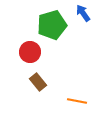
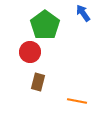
green pentagon: moved 7 px left; rotated 20 degrees counterclockwise
brown rectangle: rotated 54 degrees clockwise
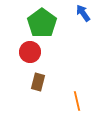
green pentagon: moved 3 px left, 2 px up
orange line: rotated 66 degrees clockwise
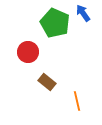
green pentagon: moved 13 px right; rotated 12 degrees counterclockwise
red circle: moved 2 px left
brown rectangle: moved 9 px right; rotated 66 degrees counterclockwise
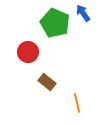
orange line: moved 2 px down
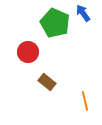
orange line: moved 8 px right, 2 px up
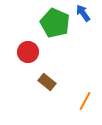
orange line: rotated 42 degrees clockwise
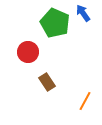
brown rectangle: rotated 18 degrees clockwise
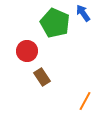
red circle: moved 1 px left, 1 px up
brown rectangle: moved 5 px left, 5 px up
